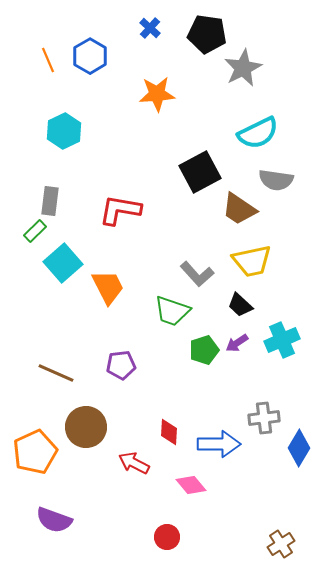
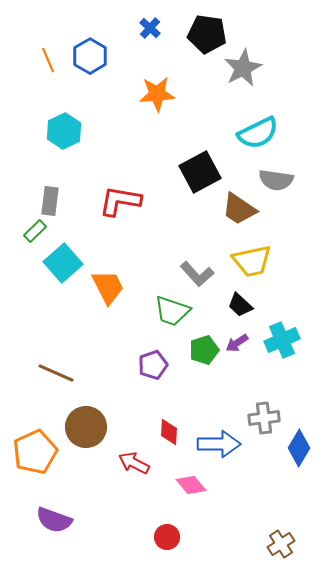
red L-shape: moved 9 px up
purple pentagon: moved 32 px right; rotated 12 degrees counterclockwise
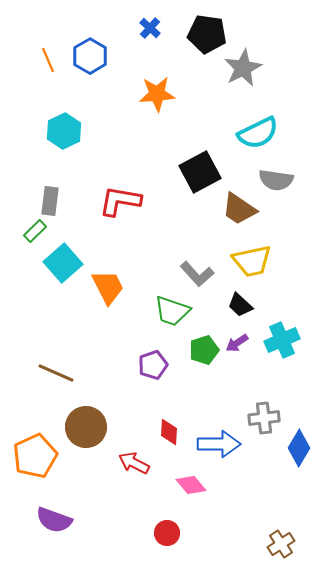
orange pentagon: moved 4 px down
red circle: moved 4 px up
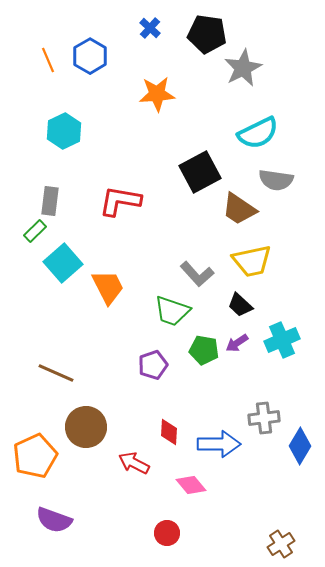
green pentagon: rotated 28 degrees clockwise
blue diamond: moved 1 px right, 2 px up
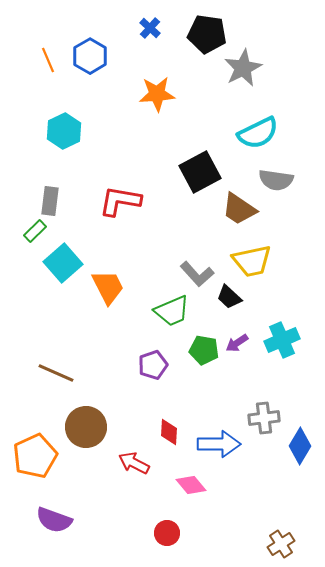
black trapezoid: moved 11 px left, 8 px up
green trapezoid: rotated 42 degrees counterclockwise
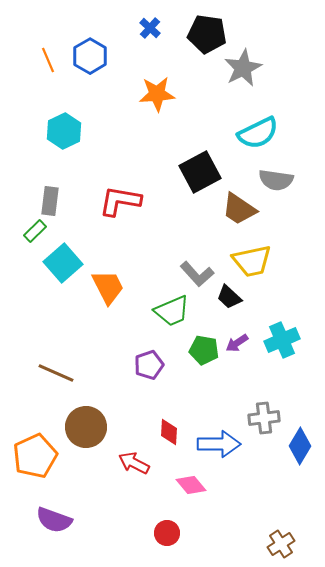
purple pentagon: moved 4 px left
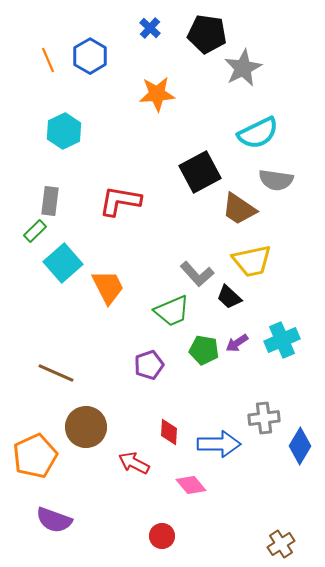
red circle: moved 5 px left, 3 px down
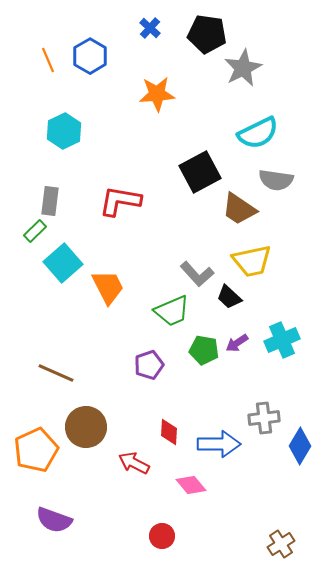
orange pentagon: moved 1 px right, 6 px up
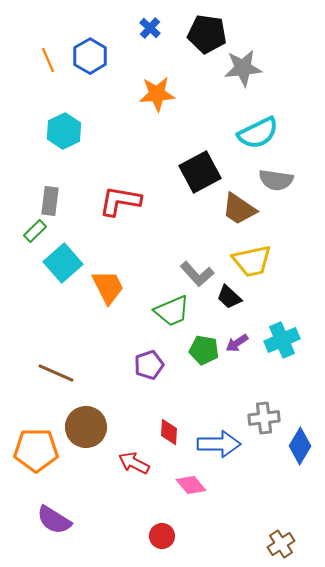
gray star: rotated 21 degrees clockwise
orange pentagon: rotated 24 degrees clockwise
purple semicircle: rotated 12 degrees clockwise
